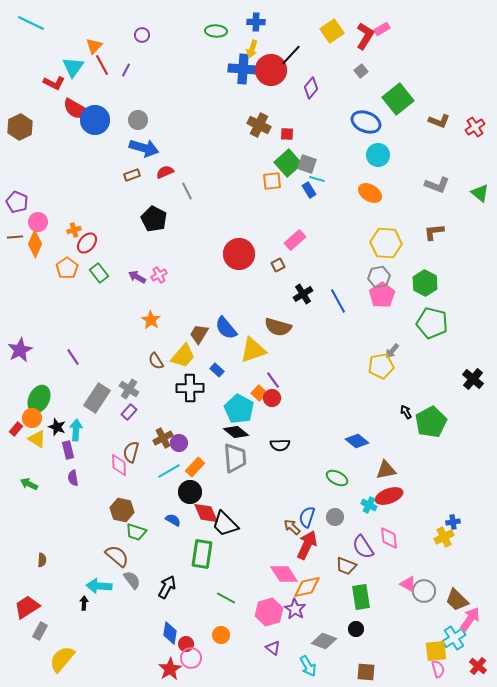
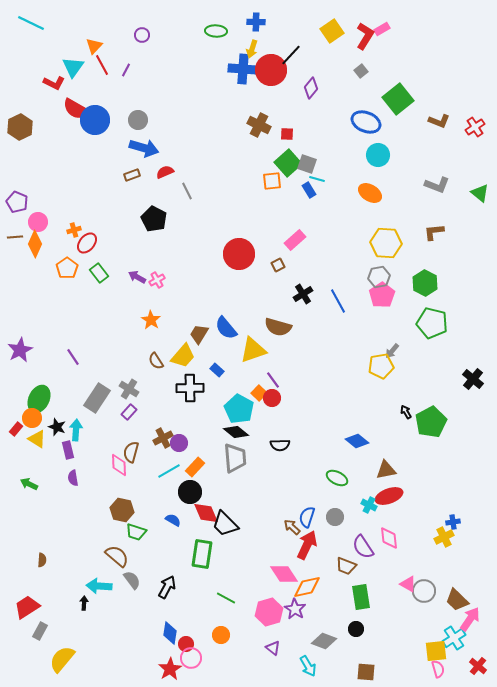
pink cross at (159, 275): moved 2 px left, 5 px down
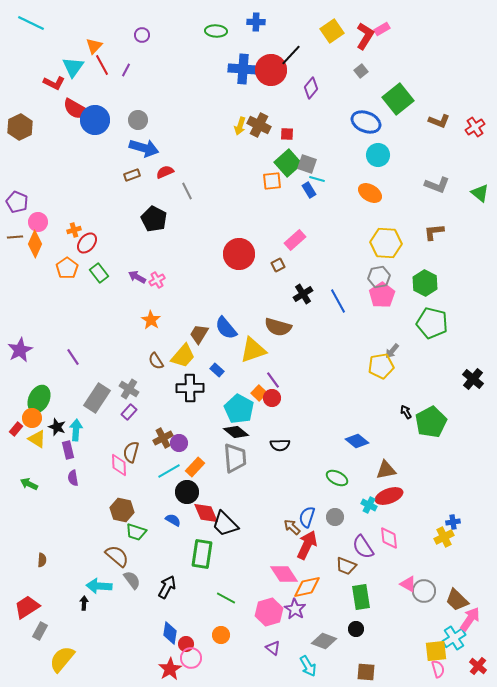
yellow arrow at (252, 49): moved 12 px left, 77 px down
black circle at (190, 492): moved 3 px left
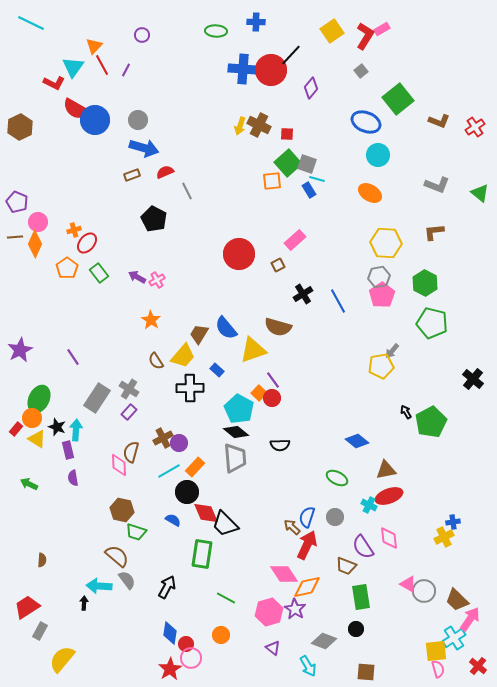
gray semicircle at (132, 580): moved 5 px left
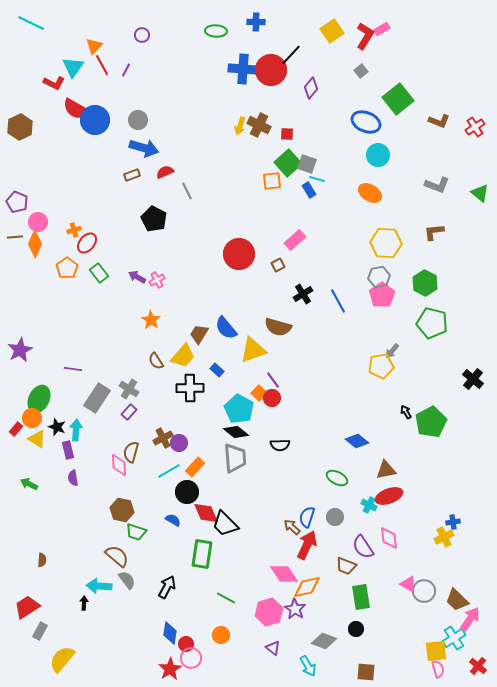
purple line at (73, 357): moved 12 px down; rotated 48 degrees counterclockwise
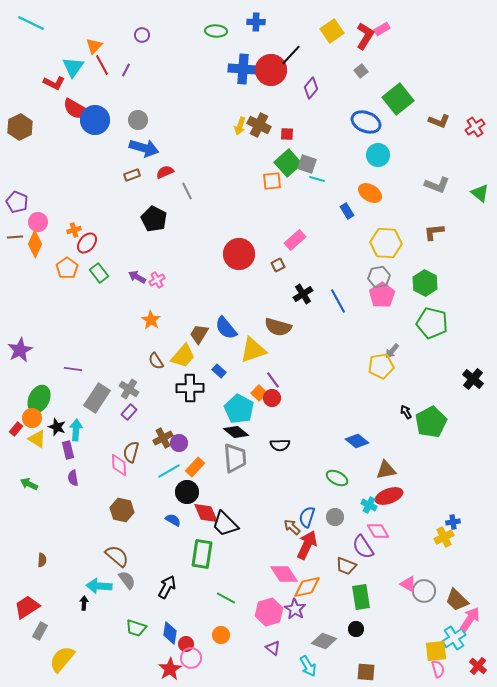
blue rectangle at (309, 190): moved 38 px right, 21 px down
blue rectangle at (217, 370): moved 2 px right, 1 px down
green trapezoid at (136, 532): moved 96 px down
pink diamond at (389, 538): moved 11 px left, 7 px up; rotated 25 degrees counterclockwise
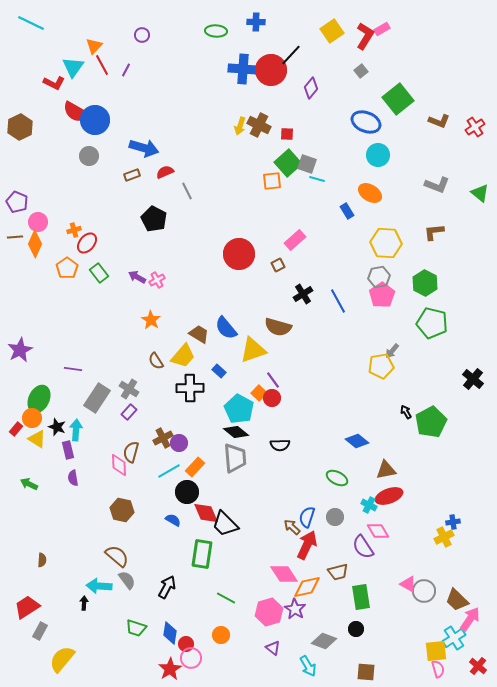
red semicircle at (76, 109): moved 3 px down
gray circle at (138, 120): moved 49 px left, 36 px down
brown trapezoid at (199, 334): rotated 90 degrees clockwise
brown trapezoid at (346, 566): moved 8 px left, 6 px down; rotated 35 degrees counterclockwise
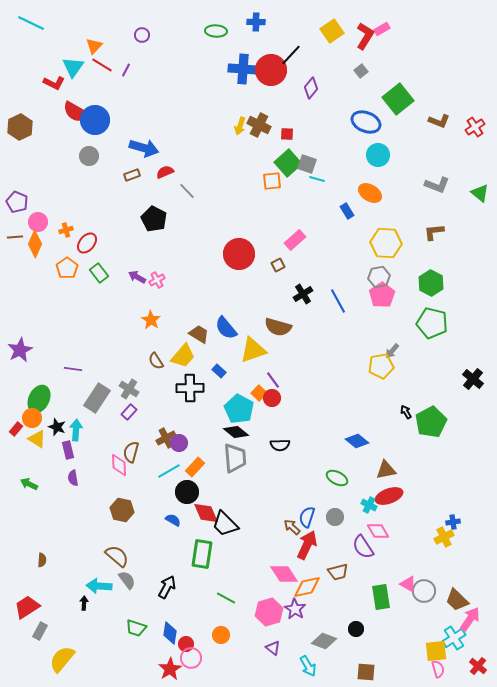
red line at (102, 65): rotated 30 degrees counterclockwise
gray line at (187, 191): rotated 18 degrees counterclockwise
orange cross at (74, 230): moved 8 px left
green hexagon at (425, 283): moved 6 px right
brown cross at (163, 438): moved 3 px right
green rectangle at (361, 597): moved 20 px right
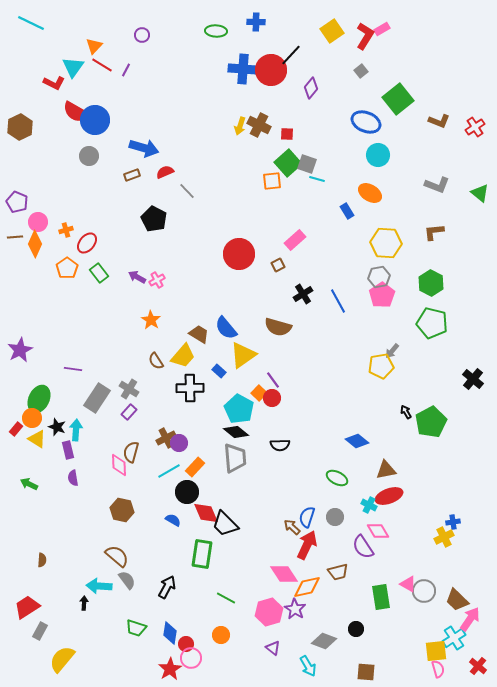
yellow triangle at (253, 350): moved 10 px left, 5 px down; rotated 16 degrees counterclockwise
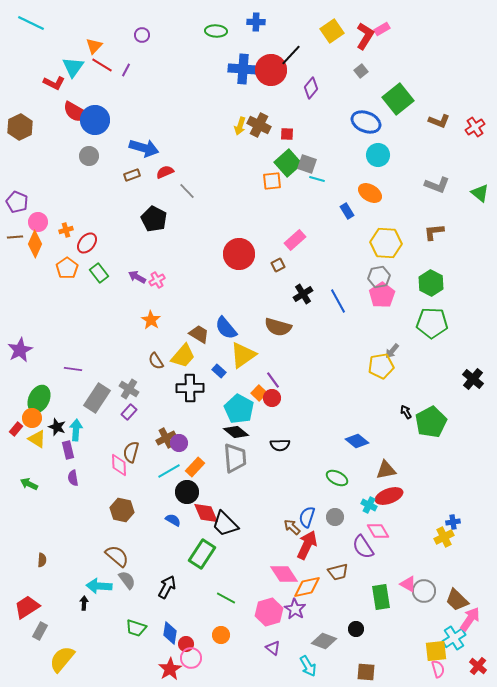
green pentagon at (432, 323): rotated 12 degrees counterclockwise
green rectangle at (202, 554): rotated 24 degrees clockwise
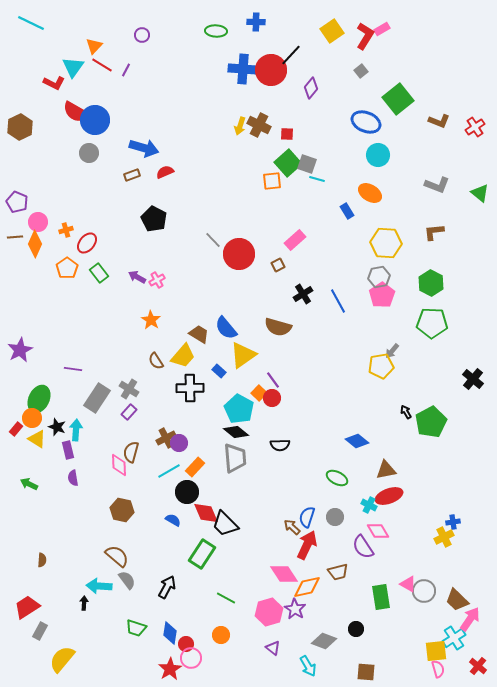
gray circle at (89, 156): moved 3 px up
gray line at (187, 191): moved 26 px right, 49 px down
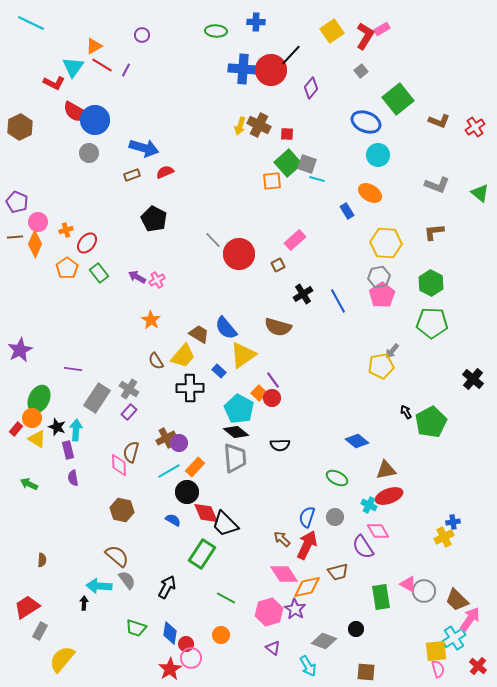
orange triangle at (94, 46): rotated 18 degrees clockwise
brown arrow at (292, 527): moved 10 px left, 12 px down
